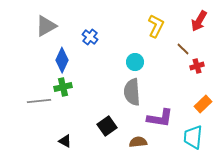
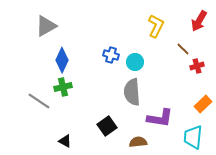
blue cross: moved 21 px right, 18 px down; rotated 21 degrees counterclockwise
gray line: rotated 40 degrees clockwise
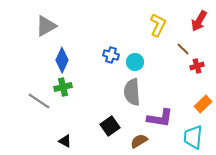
yellow L-shape: moved 2 px right, 1 px up
black square: moved 3 px right
brown semicircle: moved 1 px right, 1 px up; rotated 24 degrees counterclockwise
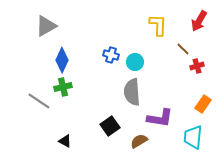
yellow L-shape: rotated 25 degrees counterclockwise
orange rectangle: rotated 12 degrees counterclockwise
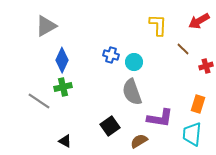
red arrow: rotated 30 degrees clockwise
cyan circle: moved 1 px left
red cross: moved 9 px right
gray semicircle: rotated 16 degrees counterclockwise
orange rectangle: moved 5 px left; rotated 18 degrees counterclockwise
cyan trapezoid: moved 1 px left, 3 px up
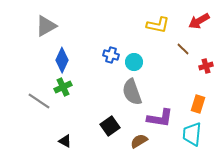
yellow L-shape: rotated 100 degrees clockwise
green cross: rotated 12 degrees counterclockwise
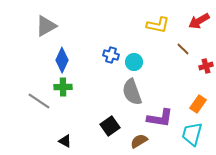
green cross: rotated 24 degrees clockwise
orange rectangle: rotated 18 degrees clockwise
cyan trapezoid: rotated 10 degrees clockwise
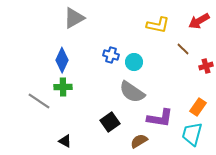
gray triangle: moved 28 px right, 8 px up
gray semicircle: rotated 36 degrees counterclockwise
orange rectangle: moved 3 px down
black square: moved 4 px up
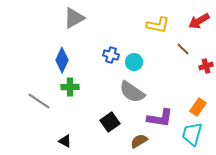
green cross: moved 7 px right
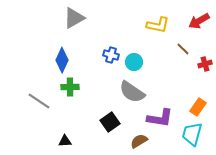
red cross: moved 1 px left, 2 px up
black triangle: rotated 32 degrees counterclockwise
